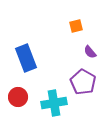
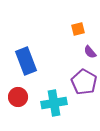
orange square: moved 2 px right, 3 px down
blue rectangle: moved 3 px down
purple pentagon: moved 1 px right
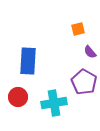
blue rectangle: moved 2 px right; rotated 24 degrees clockwise
